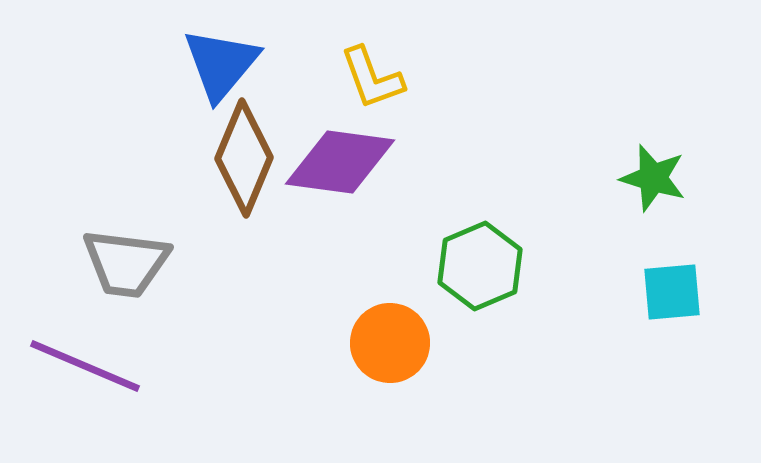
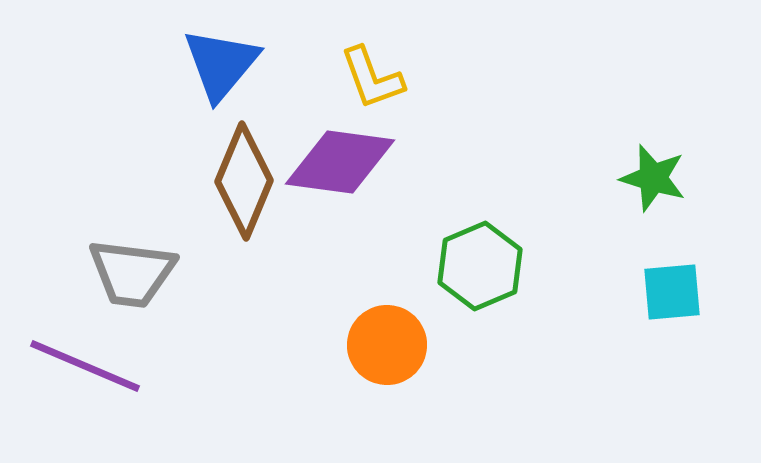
brown diamond: moved 23 px down
gray trapezoid: moved 6 px right, 10 px down
orange circle: moved 3 px left, 2 px down
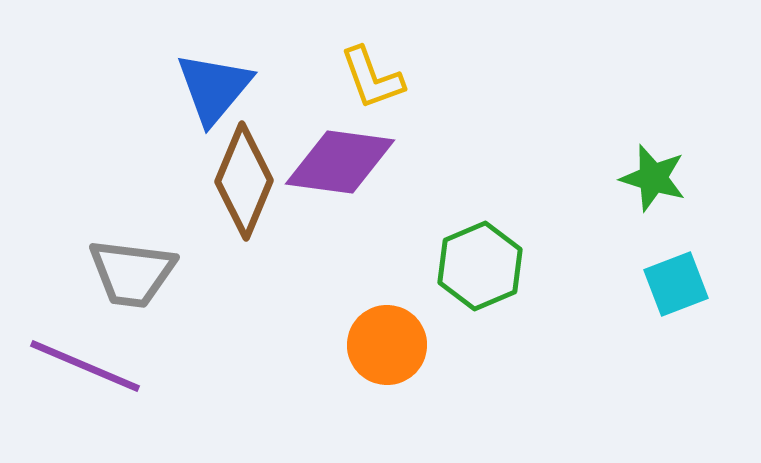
blue triangle: moved 7 px left, 24 px down
cyan square: moved 4 px right, 8 px up; rotated 16 degrees counterclockwise
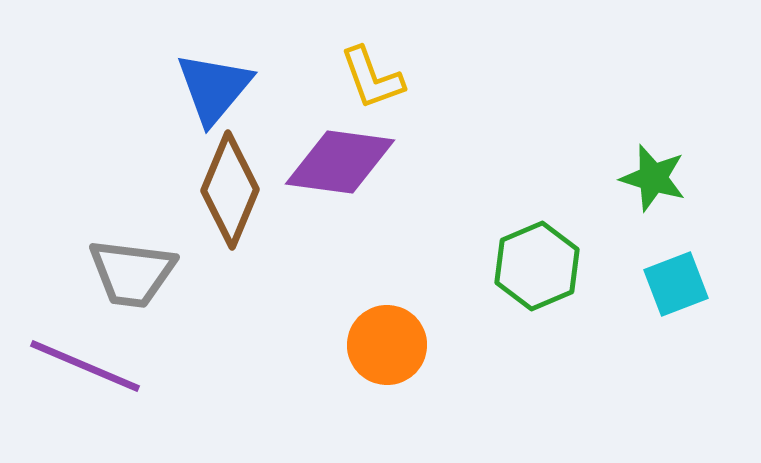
brown diamond: moved 14 px left, 9 px down
green hexagon: moved 57 px right
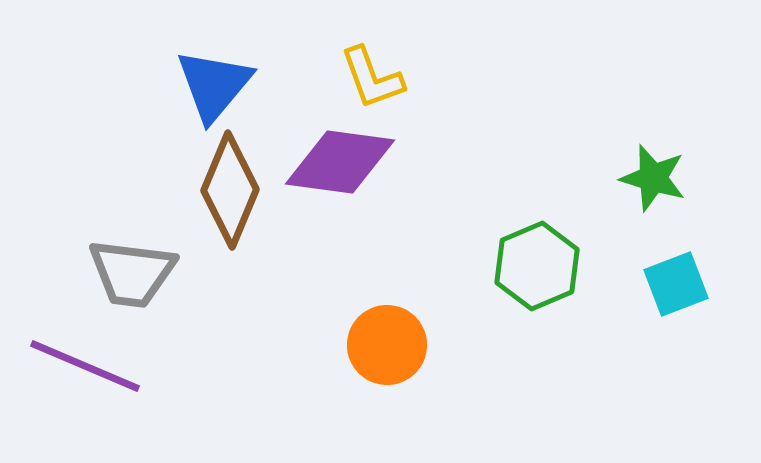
blue triangle: moved 3 px up
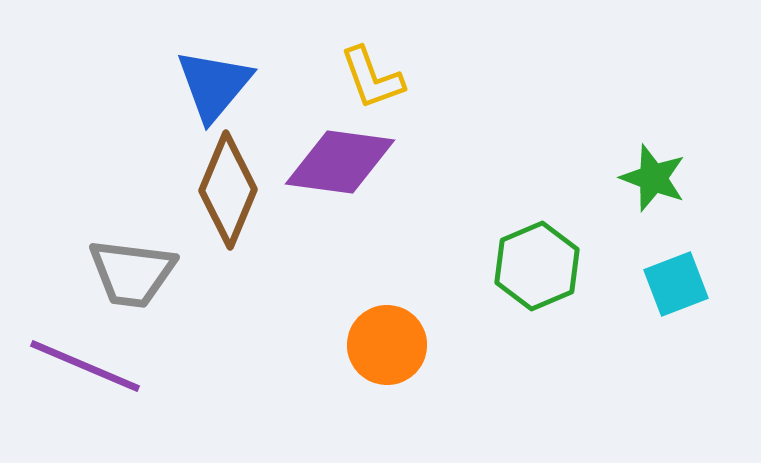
green star: rotated 4 degrees clockwise
brown diamond: moved 2 px left
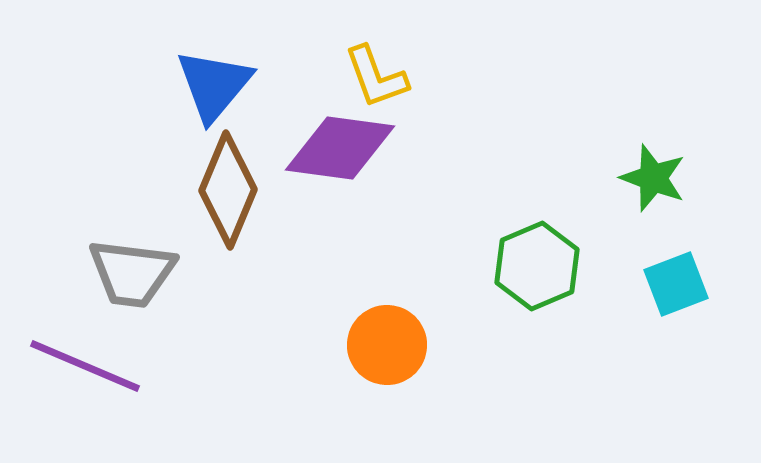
yellow L-shape: moved 4 px right, 1 px up
purple diamond: moved 14 px up
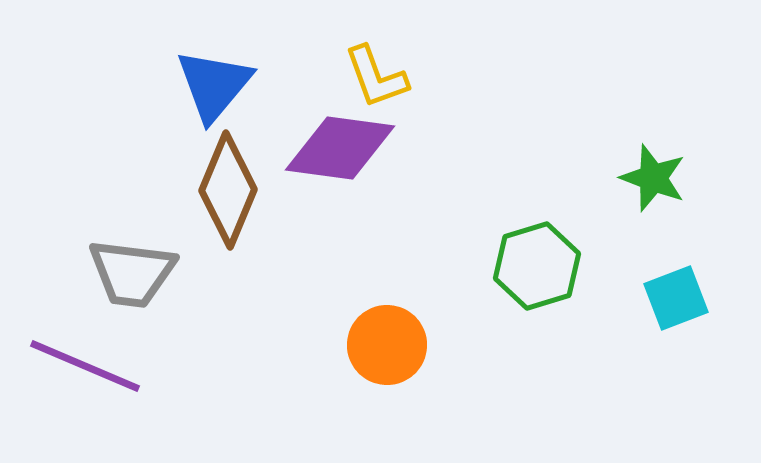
green hexagon: rotated 6 degrees clockwise
cyan square: moved 14 px down
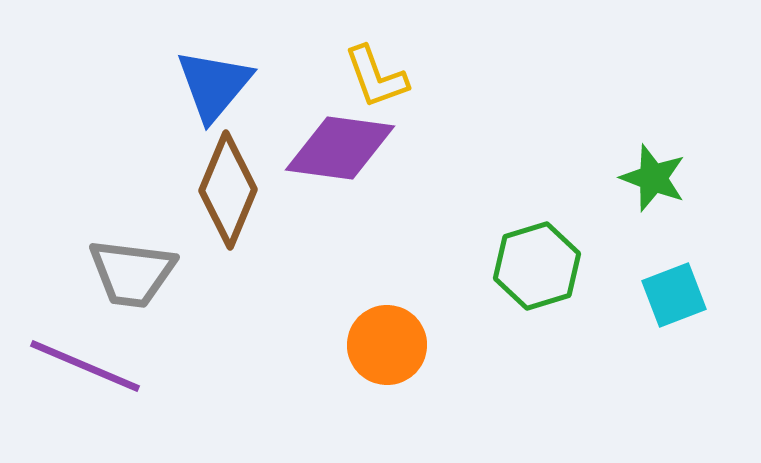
cyan square: moved 2 px left, 3 px up
